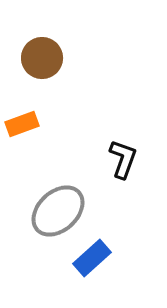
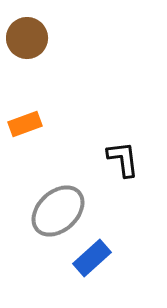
brown circle: moved 15 px left, 20 px up
orange rectangle: moved 3 px right
black L-shape: rotated 27 degrees counterclockwise
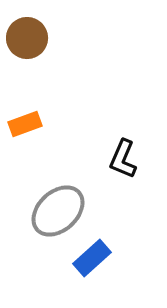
black L-shape: rotated 150 degrees counterclockwise
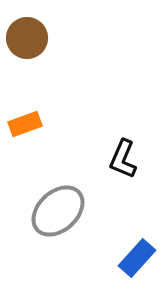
blue rectangle: moved 45 px right; rotated 6 degrees counterclockwise
